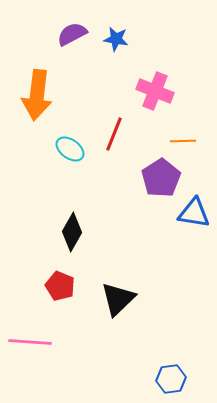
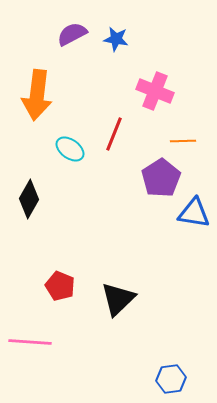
black diamond: moved 43 px left, 33 px up
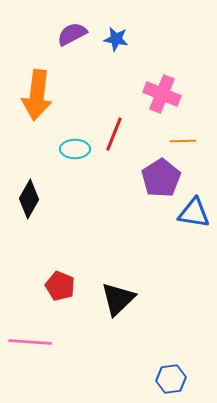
pink cross: moved 7 px right, 3 px down
cyan ellipse: moved 5 px right; rotated 36 degrees counterclockwise
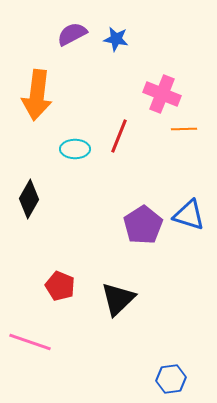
red line: moved 5 px right, 2 px down
orange line: moved 1 px right, 12 px up
purple pentagon: moved 18 px left, 47 px down
blue triangle: moved 5 px left, 2 px down; rotated 8 degrees clockwise
pink line: rotated 15 degrees clockwise
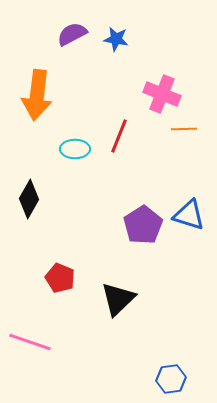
red pentagon: moved 8 px up
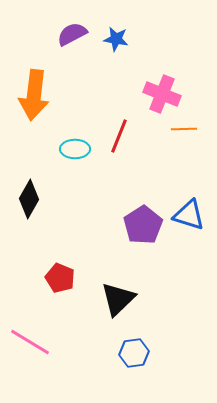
orange arrow: moved 3 px left
pink line: rotated 12 degrees clockwise
blue hexagon: moved 37 px left, 26 px up
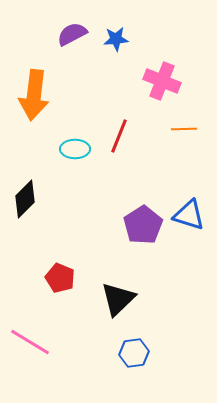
blue star: rotated 15 degrees counterclockwise
pink cross: moved 13 px up
black diamond: moved 4 px left; rotated 15 degrees clockwise
